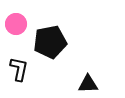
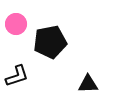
black L-shape: moved 2 px left, 7 px down; rotated 60 degrees clockwise
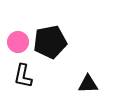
pink circle: moved 2 px right, 18 px down
black L-shape: moved 6 px right; rotated 120 degrees clockwise
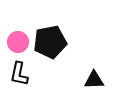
black L-shape: moved 4 px left, 2 px up
black triangle: moved 6 px right, 4 px up
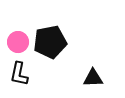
black triangle: moved 1 px left, 2 px up
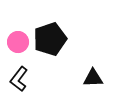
black pentagon: moved 3 px up; rotated 8 degrees counterclockwise
black L-shape: moved 5 px down; rotated 25 degrees clockwise
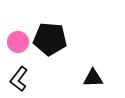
black pentagon: rotated 24 degrees clockwise
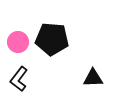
black pentagon: moved 2 px right
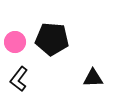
pink circle: moved 3 px left
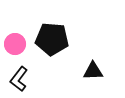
pink circle: moved 2 px down
black triangle: moved 7 px up
